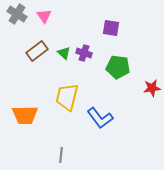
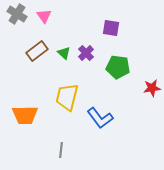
purple cross: moved 2 px right; rotated 28 degrees clockwise
gray line: moved 5 px up
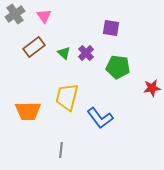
gray cross: moved 2 px left; rotated 24 degrees clockwise
brown rectangle: moved 3 px left, 4 px up
orange trapezoid: moved 3 px right, 4 px up
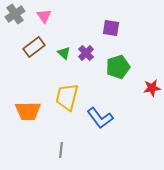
green pentagon: rotated 25 degrees counterclockwise
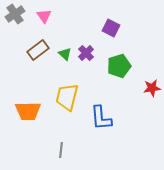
purple square: rotated 18 degrees clockwise
brown rectangle: moved 4 px right, 3 px down
green triangle: moved 1 px right, 1 px down
green pentagon: moved 1 px right, 1 px up
blue L-shape: moved 1 px right; rotated 32 degrees clockwise
